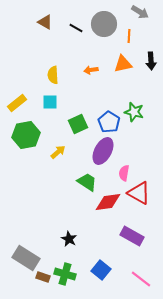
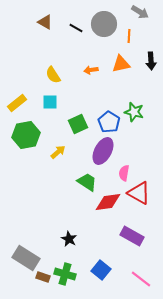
orange triangle: moved 2 px left
yellow semicircle: rotated 30 degrees counterclockwise
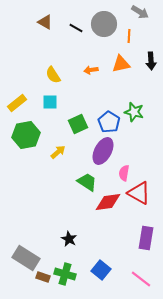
purple rectangle: moved 14 px right, 2 px down; rotated 70 degrees clockwise
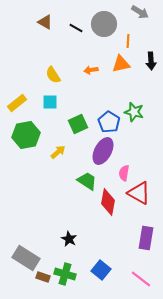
orange line: moved 1 px left, 5 px down
green trapezoid: moved 1 px up
red diamond: rotated 72 degrees counterclockwise
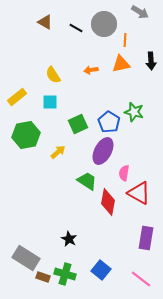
orange line: moved 3 px left, 1 px up
yellow rectangle: moved 6 px up
